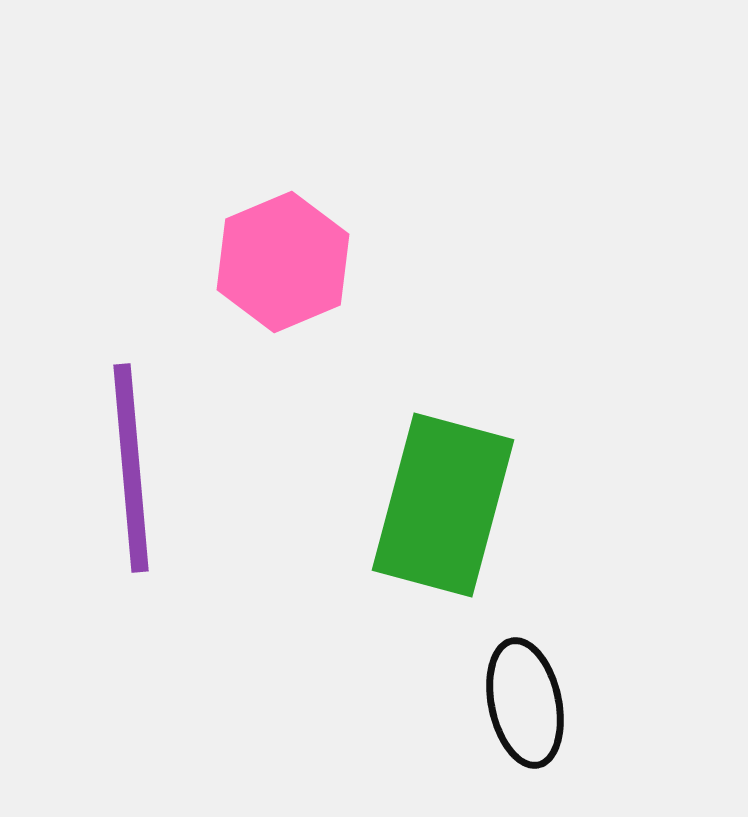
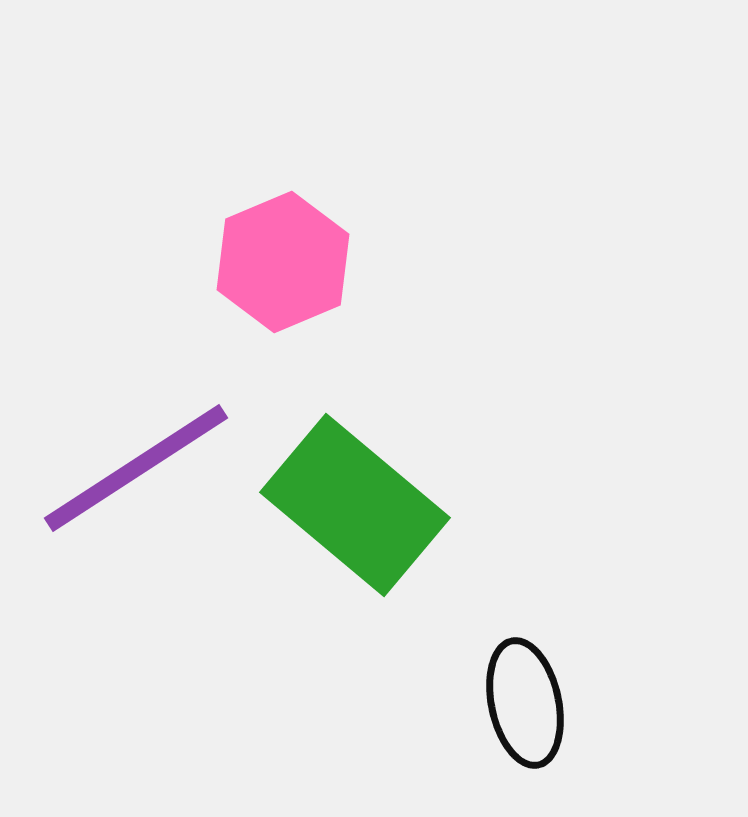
purple line: moved 5 px right; rotated 62 degrees clockwise
green rectangle: moved 88 px left; rotated 65 degrees counterclockwise
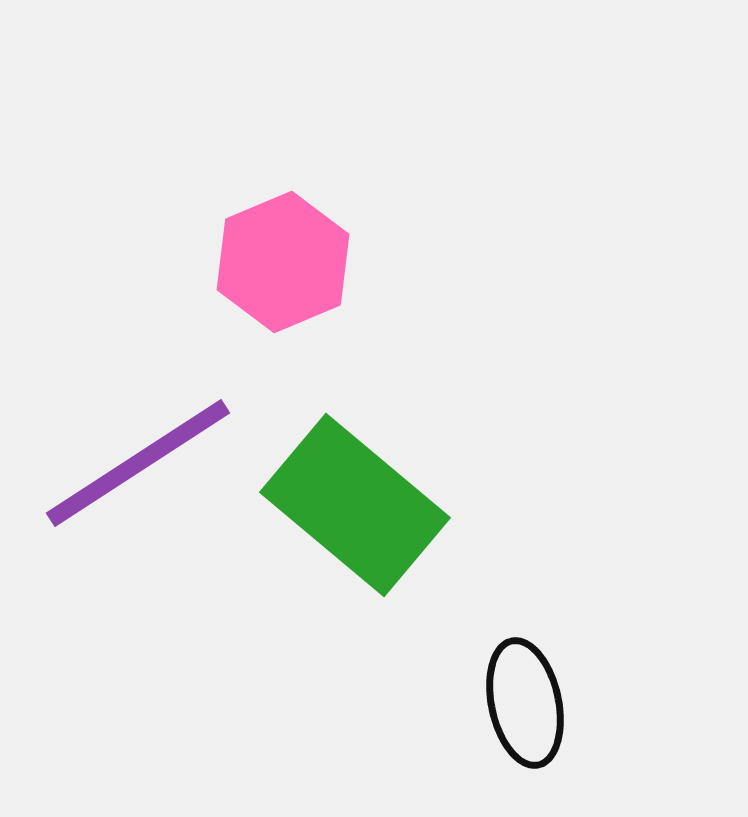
purple line: moved 2 px right, 5 px up
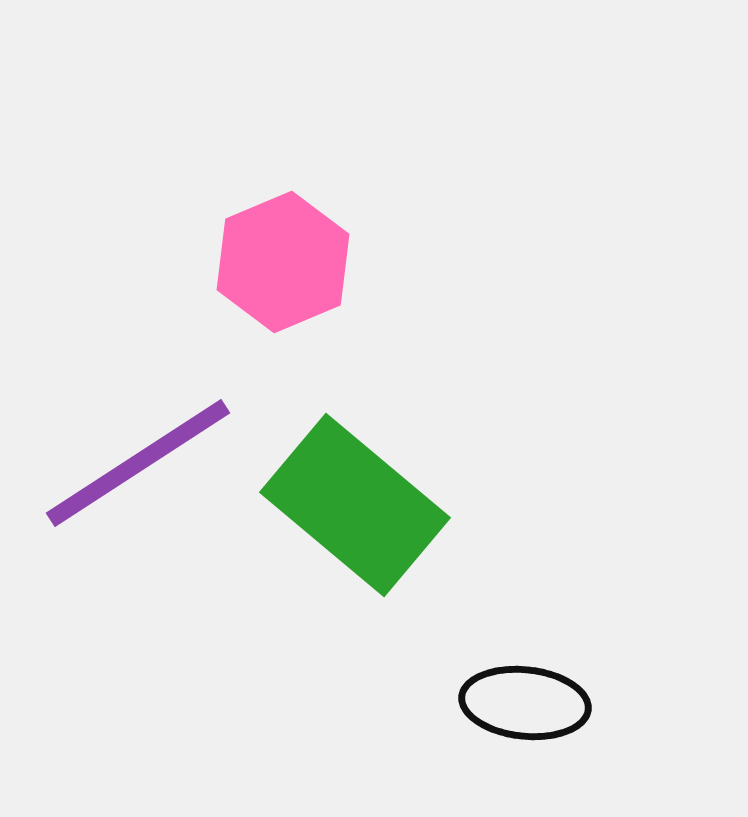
black ellipse: rotated 72 degrees counterclockwise
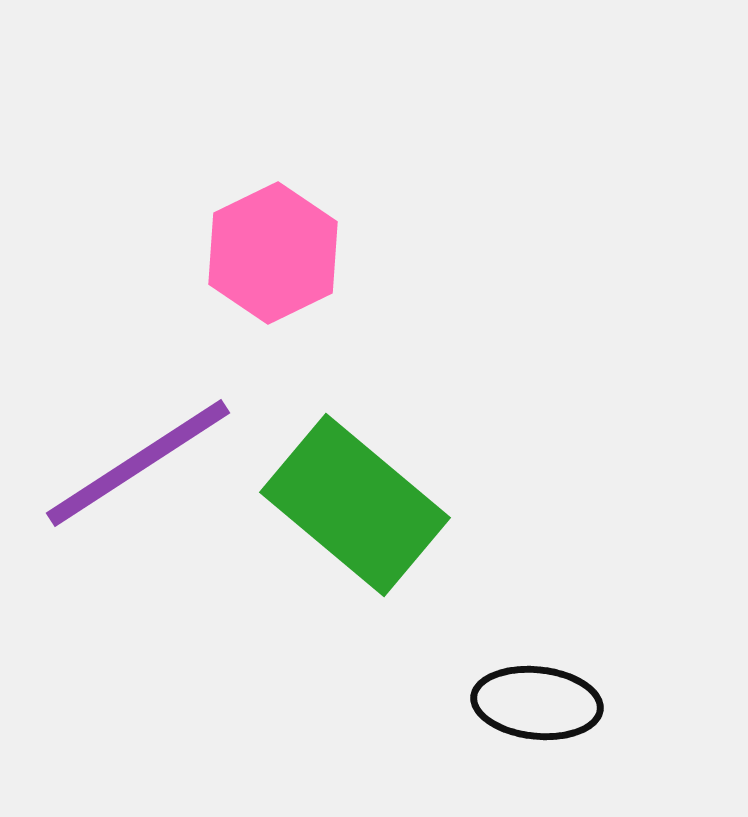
pink hexagon: moved 10 px left, 9 px up; rotated 3 degrees counterclockwise
black ellipse: moved 12 px right
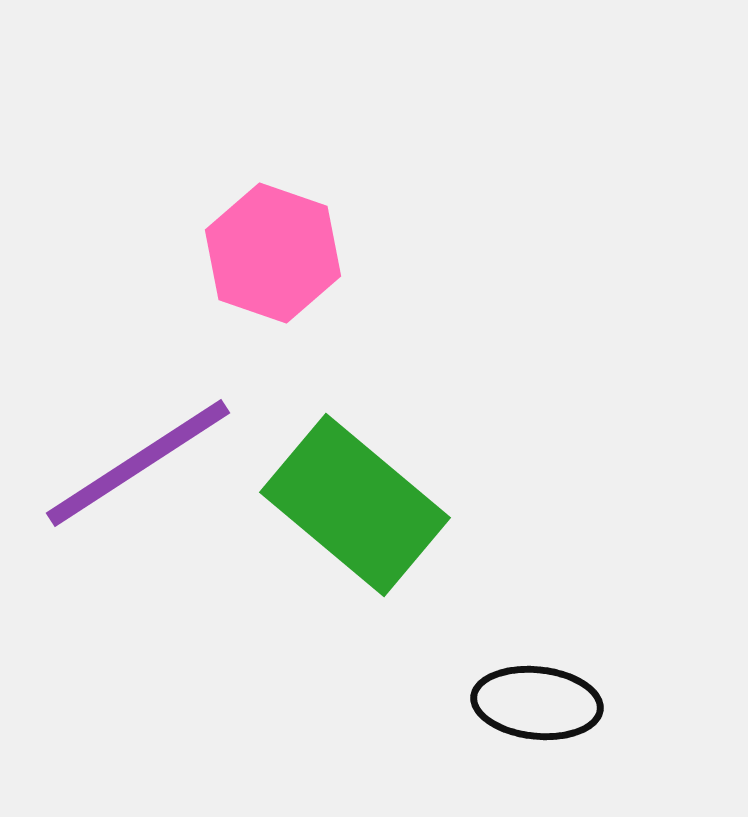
pink hexagon: rotated 15 degrees counterclockwise
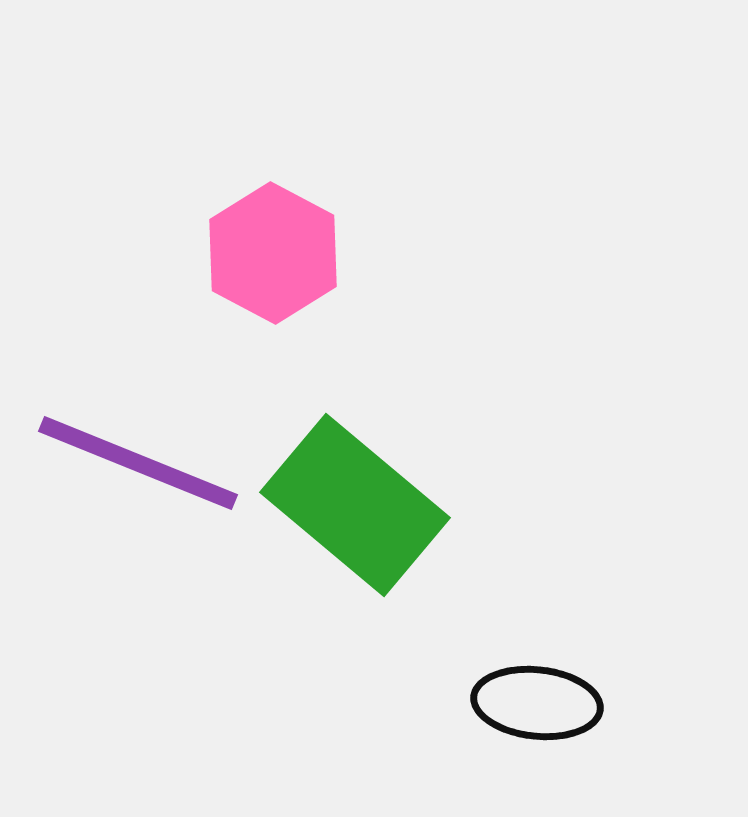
pink hexagon: rotated 9 degrees clockwise
purple line: rotated 55 degrees clockwise
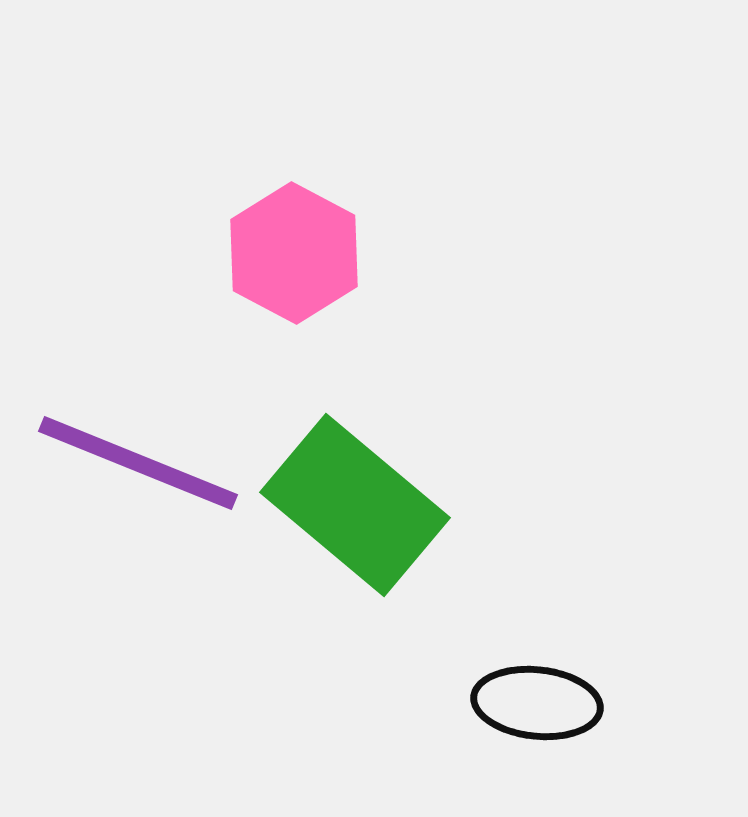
pink hexagon: moved 21 px right
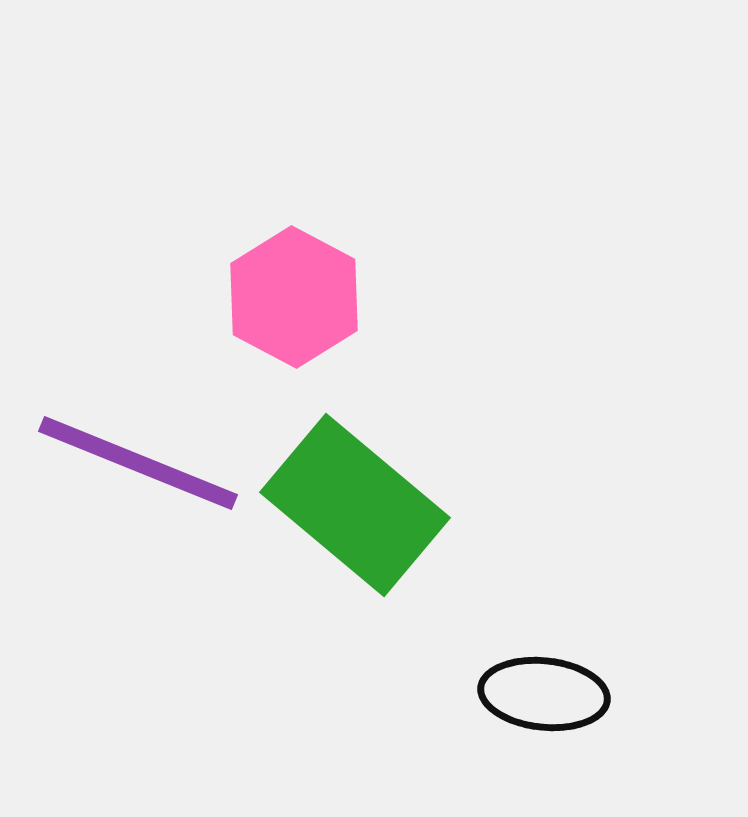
pink hexagon: moved 44 px down
black ellipse: moved 7 px right, 9 px up
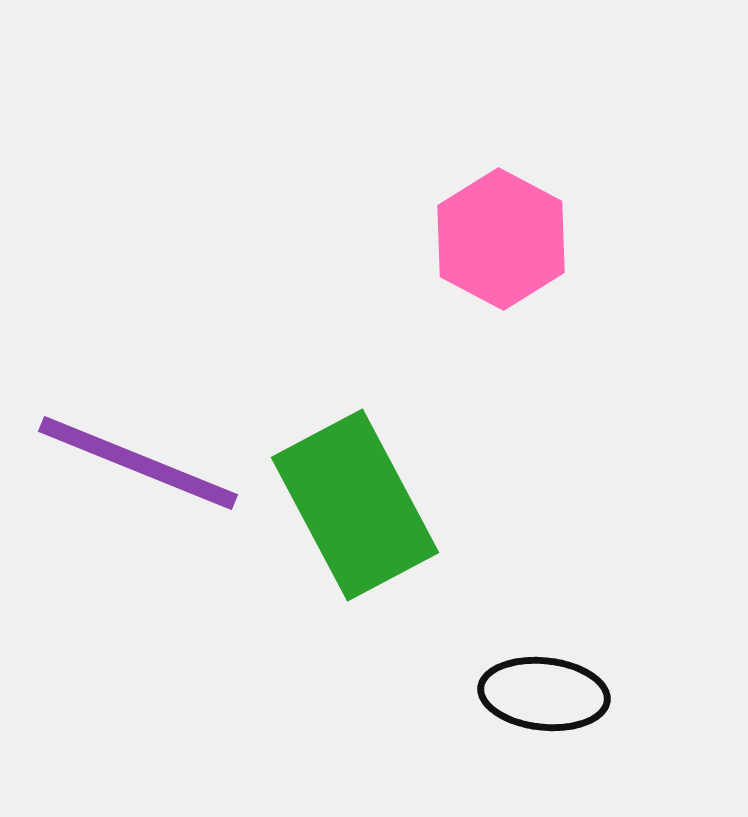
pink hexagon: moved 207 px right, 58 px up
green rectangle: rotated 22 degrees clockwise
